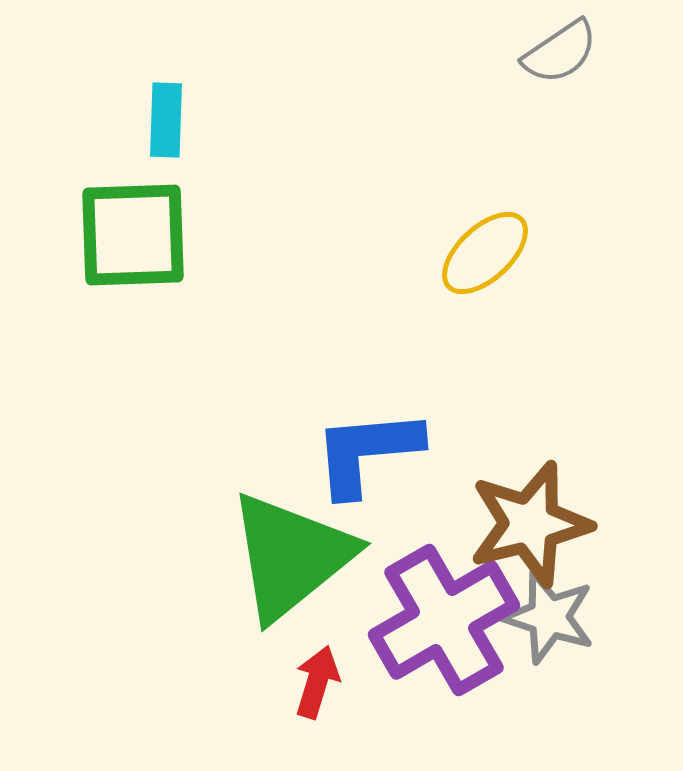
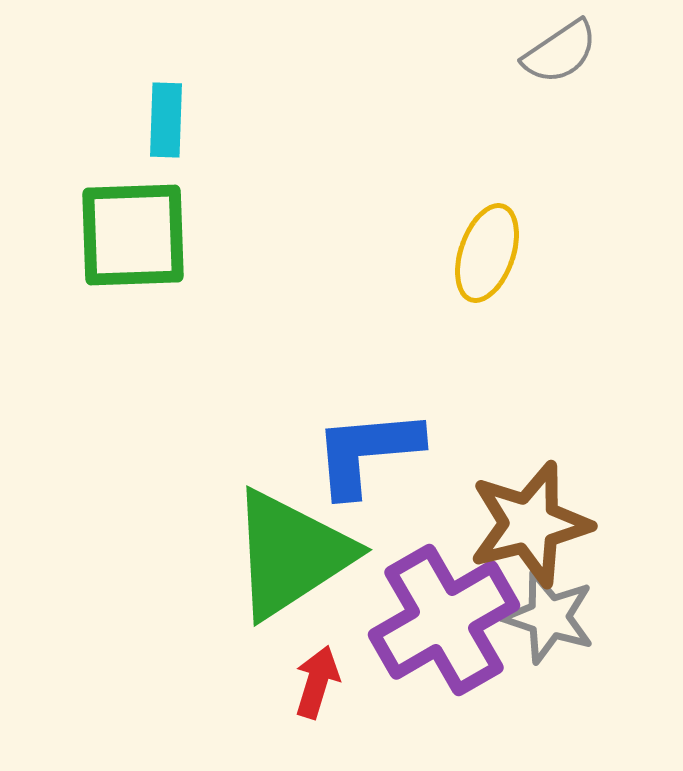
yellow ellipse: moved 2 px right; rotated 28 degrees counterclockwise
green triangle: moved 2 px up; rotated 6 degrees clockwise
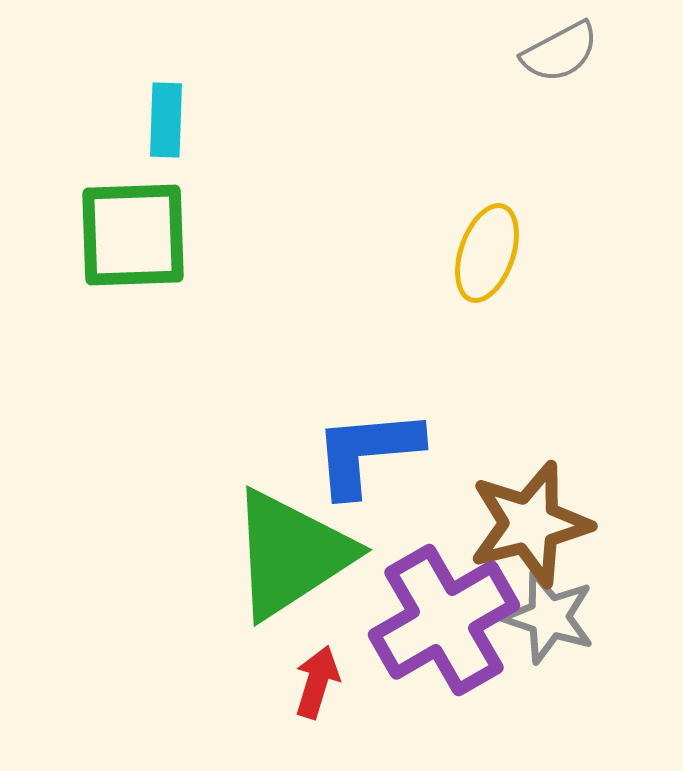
gray semicircle: rotated 6 degrees clockwise
